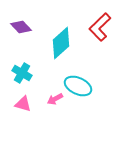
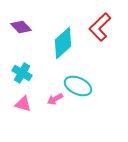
cyan diamond: moved 2 px right
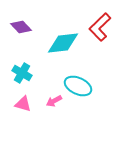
cyan diamond: rotated 36 degrees clockwise
pink arrow: moved 1 px left, 2 px down
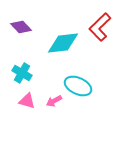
pink triangle: moved 4 px right, 3 px up
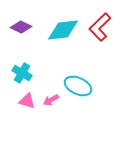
purple diamond: rotated 20 degrees counterclockwise
cyan diamond: moved 13 px up
pink arrow: moved 3 px left, 1 px up
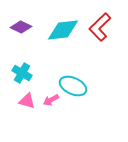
cyan ellipse: moved 5 px left
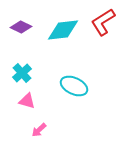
red L-shape: moved 3 px right, 5 px up; rotated 12 degrees clockwise
cyan cross: rotated 18 degrees clockwise
cyan ellipse: moved 1 px right
pink arrow: moved 12 px left, 30 px down; rotated 14 degrees counterclockwise
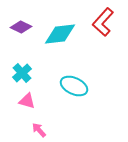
red L-shape: rotated 16 degrees counterclockwise
cyan diamond: moved 3 px left, 4 px down
pink arrow: rotated 91 degrees clockwise
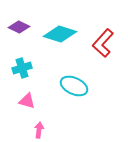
red L-shape: moved 21 px down
purple diamond: moved 2 px left
cyan diamond: rotated 24 degrees clockwise
cyan cross: moved 5 px up; rotated 24 degrees clockwise
pink arrow: rotated 49 degrees clockwise
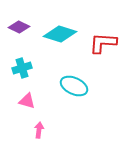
red L-shape: rotated 52 degrees clockwise
